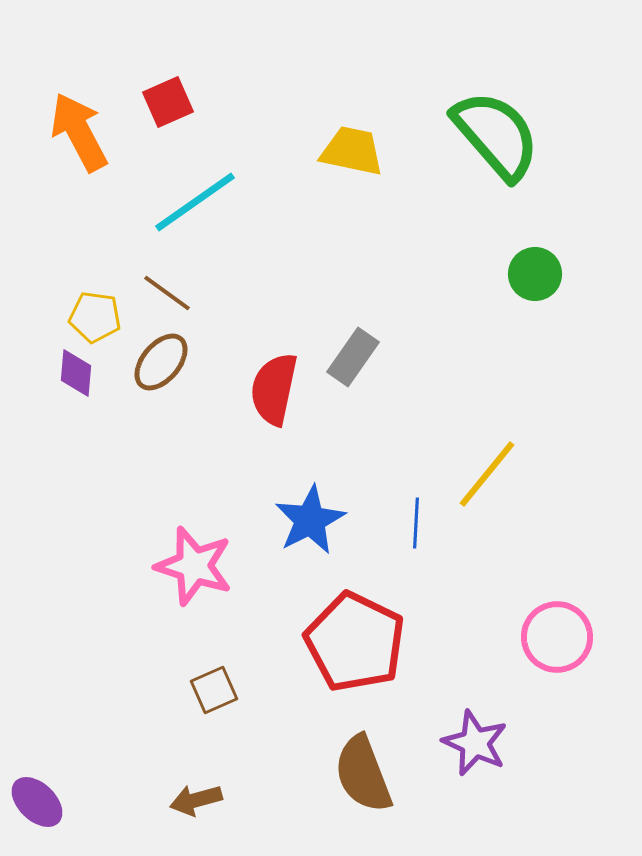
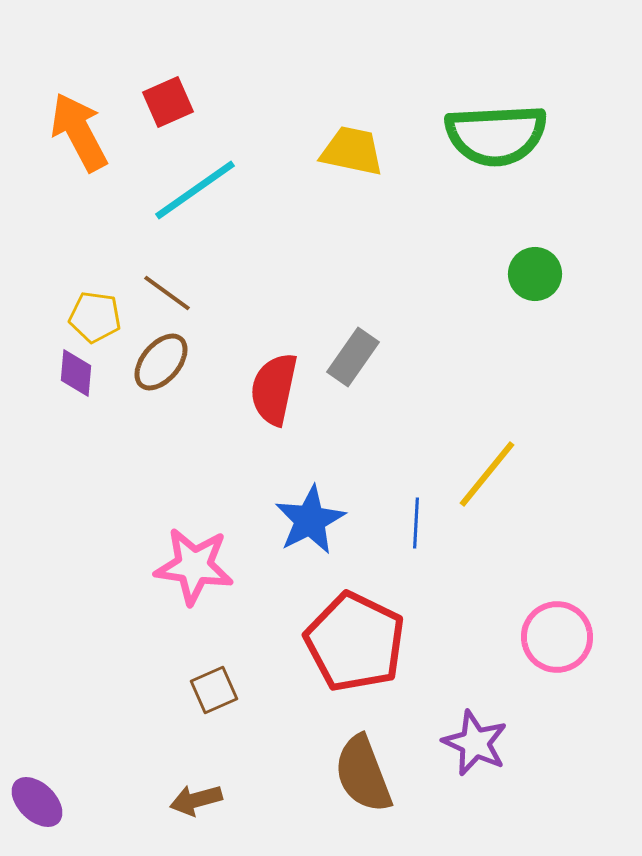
green semicircle: rotated 128 degrees clockwise
cyan line: moved 12 px up
pink star: rotated 10 degrees counterclockwise
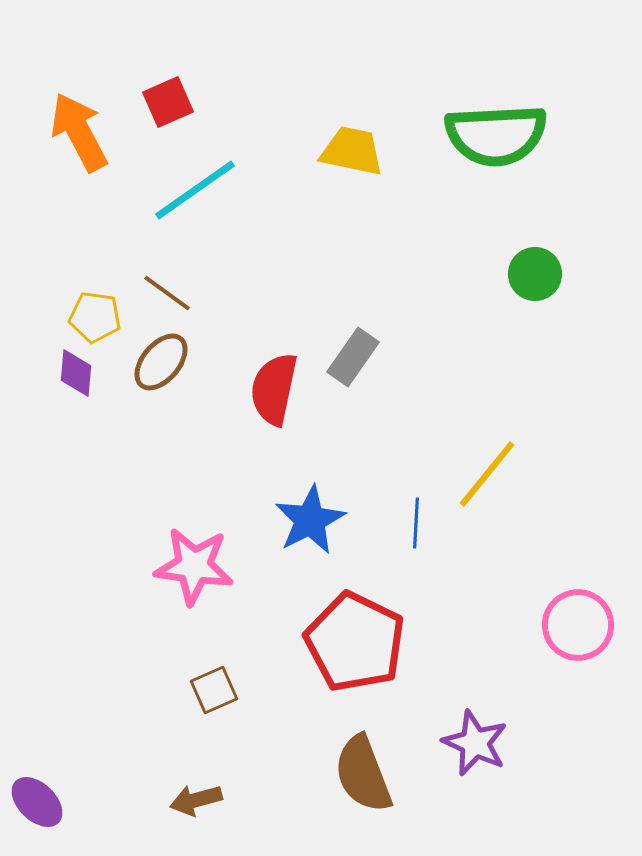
pink circle: moved 21 px right, 12 px up
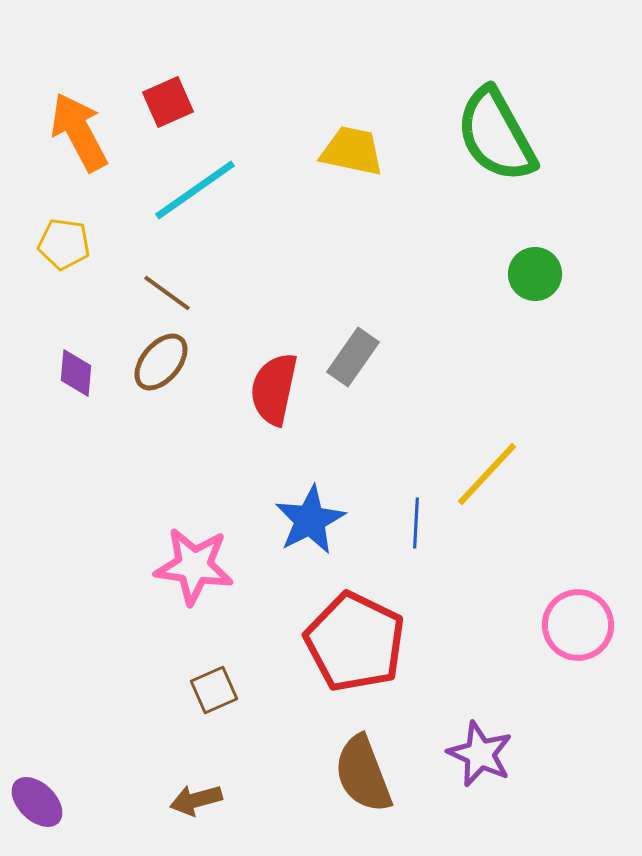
green semicircle: rotated 64 degrees clockwise
yellow pentagon: moved 31 px left, 73 px up
yellow line: rotated 4 degrees clockwise
purple star: moved 5 px right, 11 px down
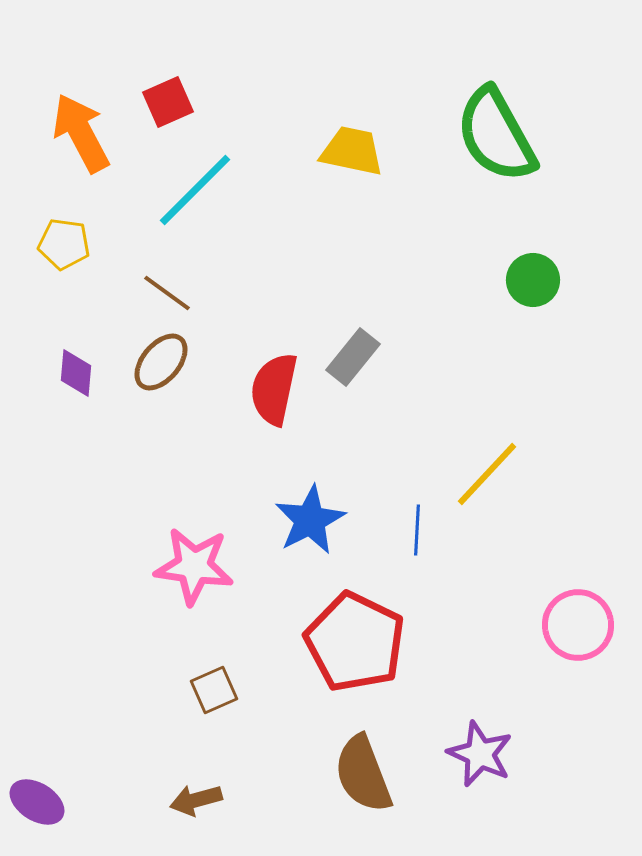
orange arrow: moved 2 px right, 1 px down
cyan line: rotated 10 degrees counterclockwise
green circle: moved 2 px left, 6 px down
gray rectangle: rotated 4 degrees clockwise
blue line: moved 1 px right, 7 px down
purple ellipse: rotated 12 degrees counterclockwise
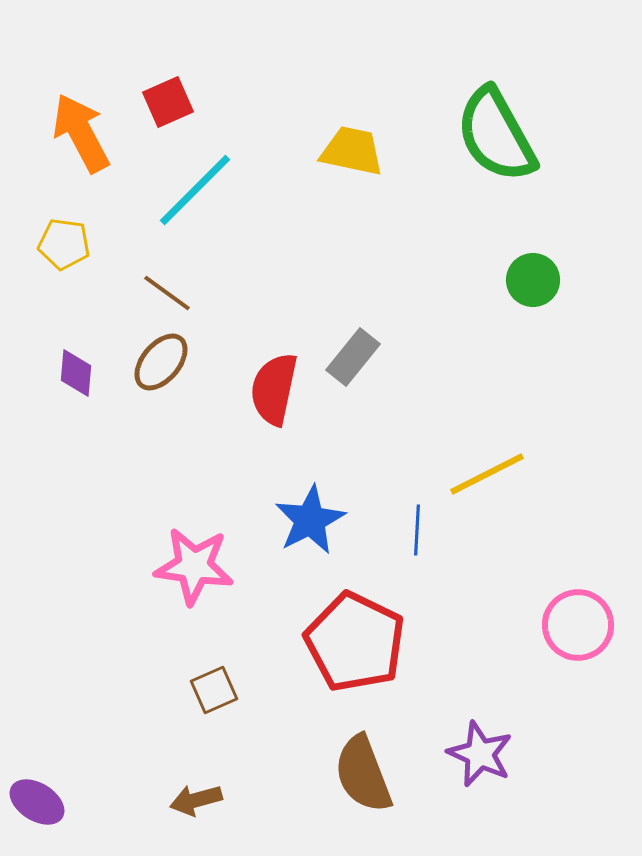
yellow line: rotated 20 degrees clockwise
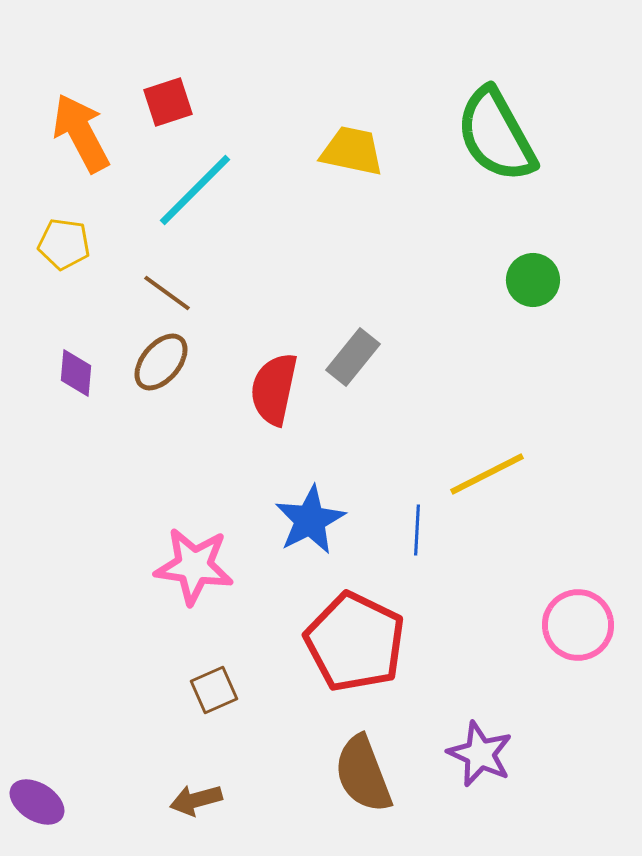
red square: rotated 6 degrees clockwise
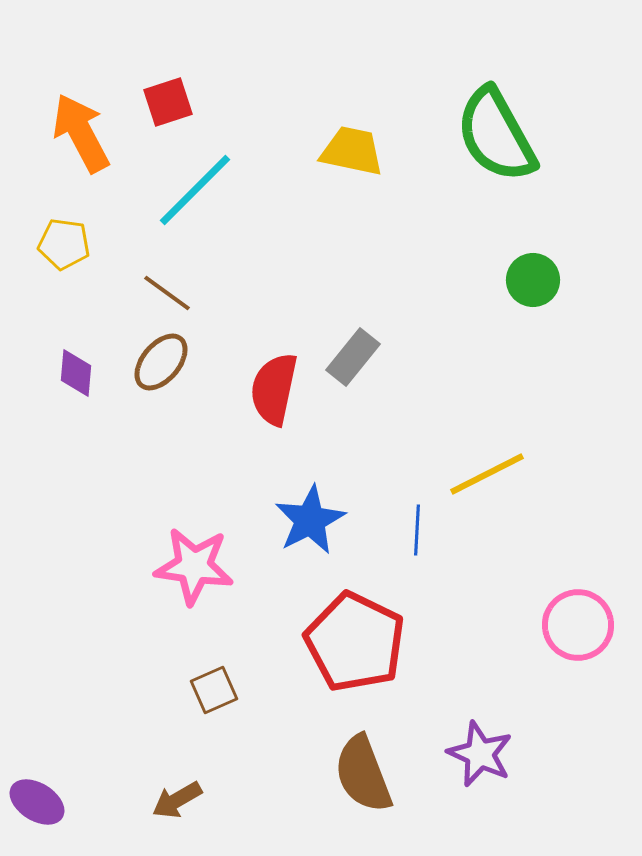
brown arrow: moved 19 px left; rotated 15 degrees counterclockwise
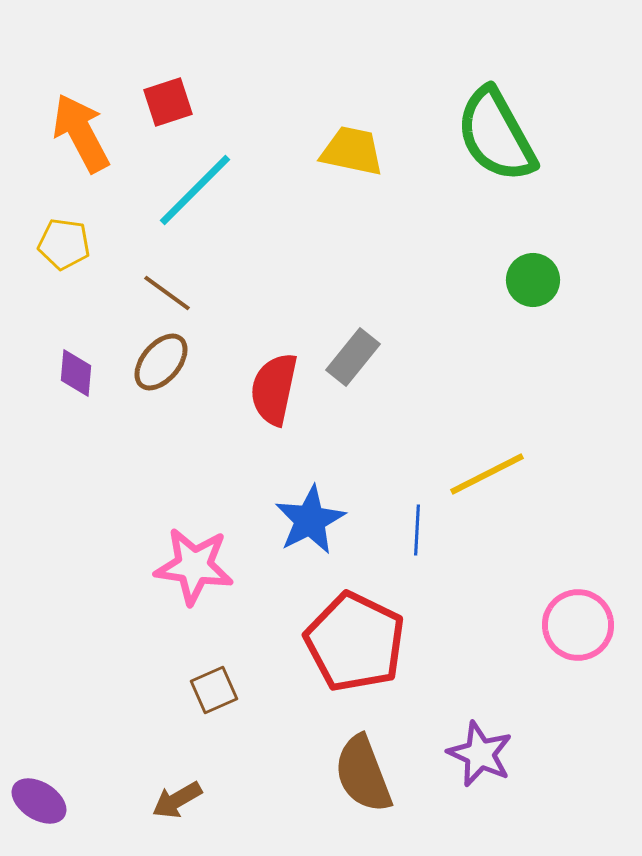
purple ellipse: moved 2 px right, 1 px up
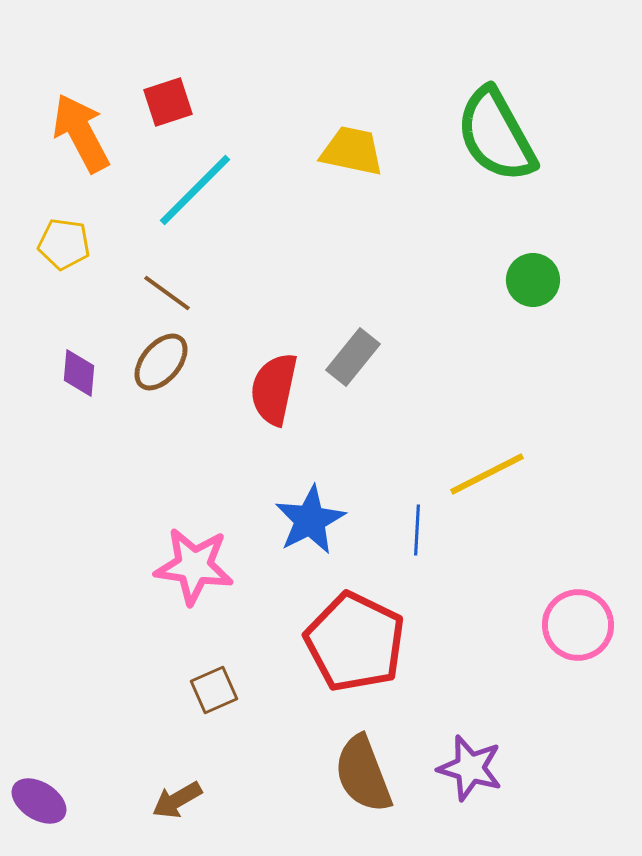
purple diamond: moved 3 px right
purple star: moved 10 px left, 14 px down; rotated 8 degrees counterclockwise
